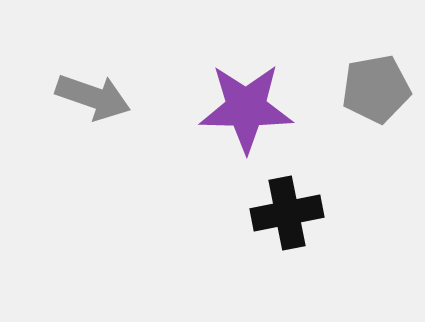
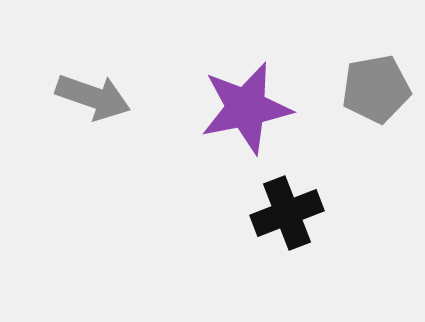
purple star: rotated 12 degrees counterclockwise
black cross: rotated 10 degrees counterclockwise
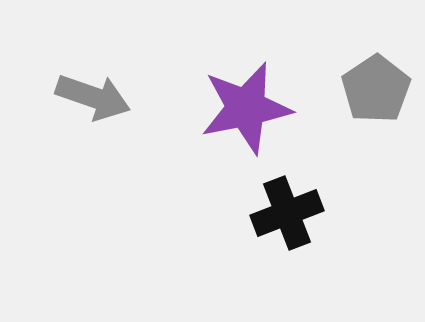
gray pentagon: rotated 24 degrees counterclockwise
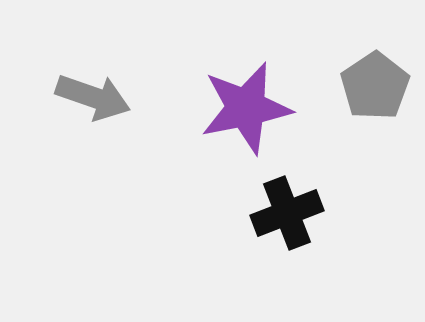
gray pentagon: moved 1 px left, 3 px up
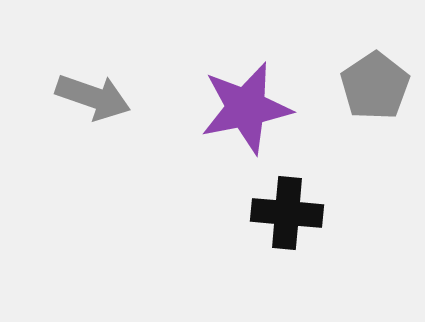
black cross: rotated 26 degrees clockwise
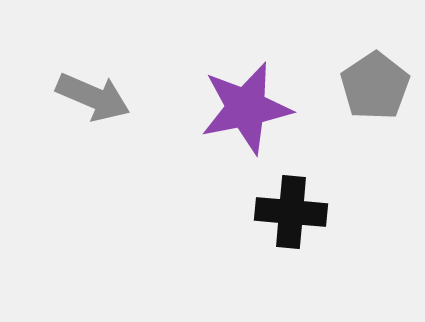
gray arrow: rotated 4 degrees clockwise
black cross: moved 4 px right, 1 px up
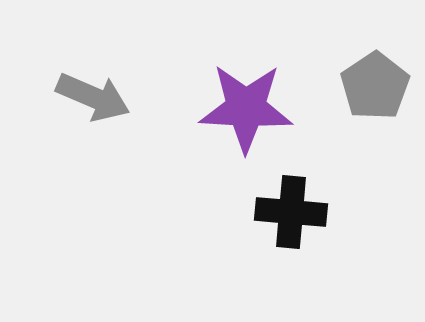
purple star: rotated 14 degrees clockwise
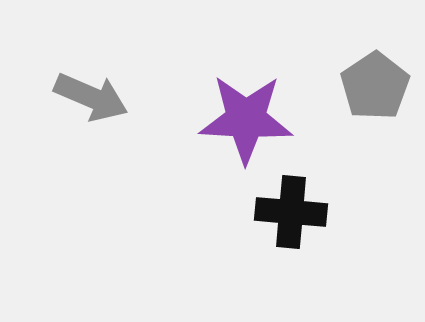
gray arrow: moved 2 px left
purple star: moved 11 px down
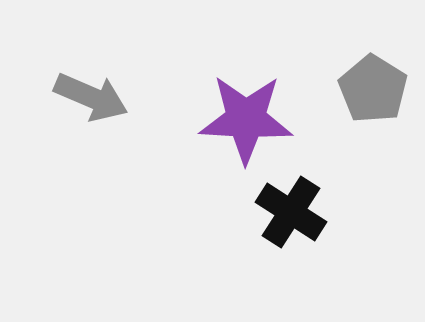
gray pentagon: moved 2 px left, 3 px down; rotated 6 degrees counterclockwise
black cross: rotated 28 degrees clockwise
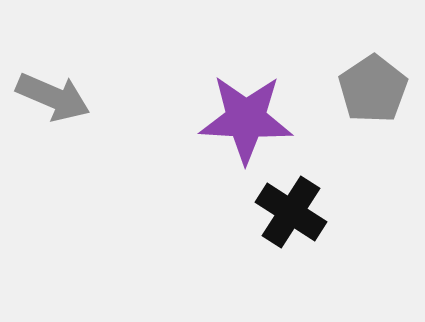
gray pentagon: rotated 6 degrees clockwise
gray arrow: moved 38 px left
